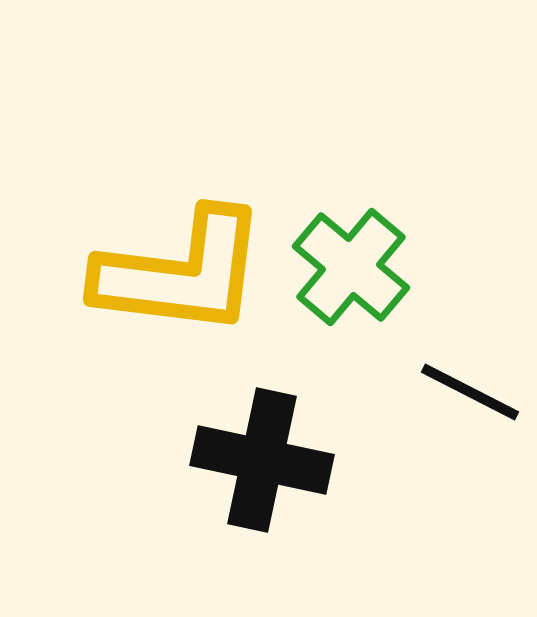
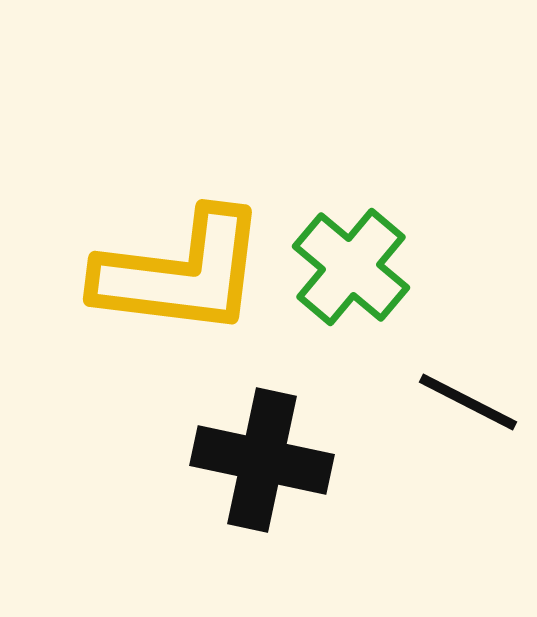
black line: moved 2 px left, 10 px down
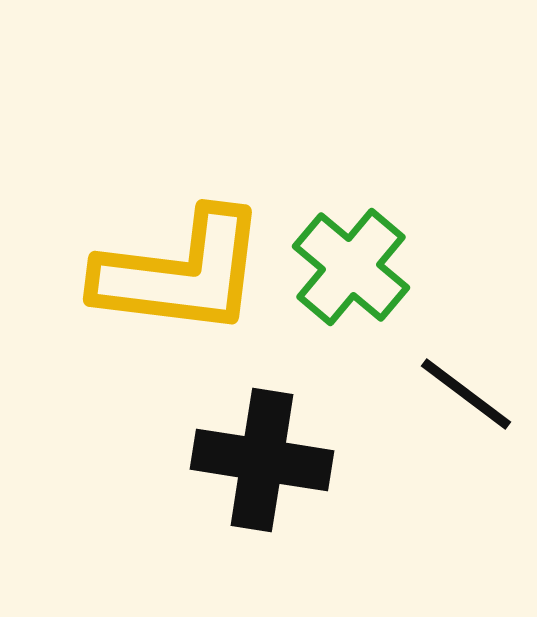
black line: moved 2 px left, 8 px up; rotated 10 degrees clockwise
black cross: rotated 3 degrees counterclockwise
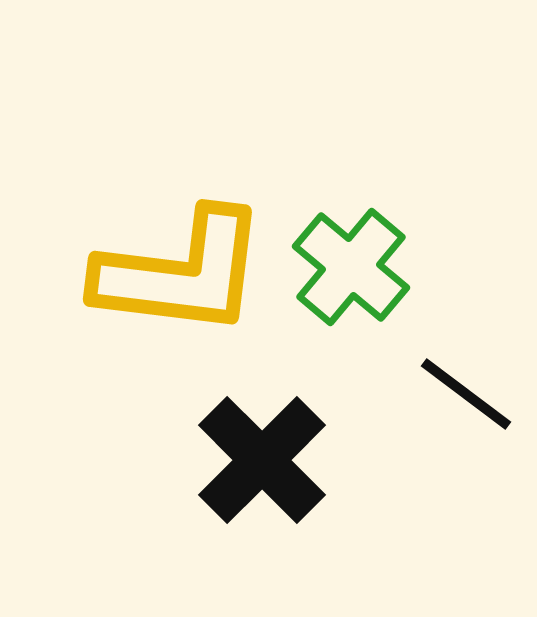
black cross: rotated 36 degrees clockwise
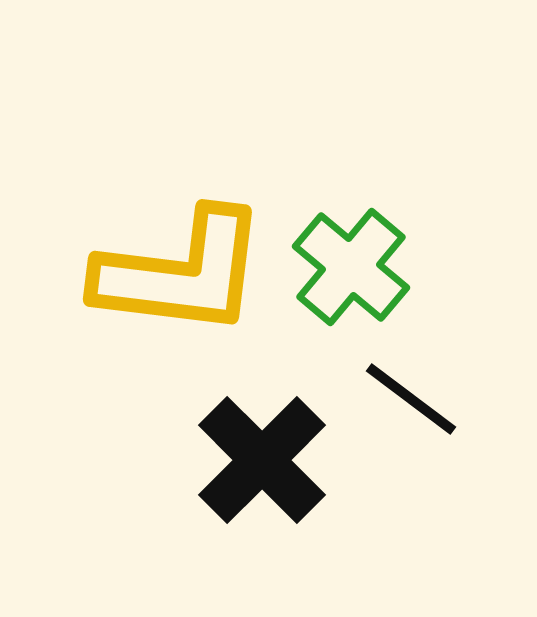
black line: moved 55 px left, 5 px down
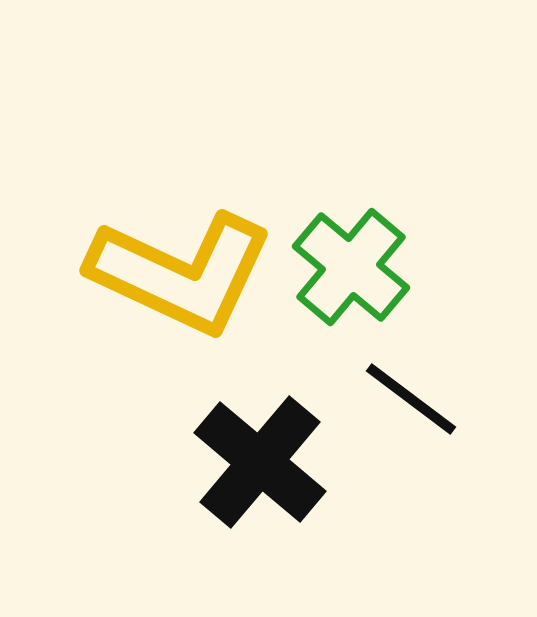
yellow L-shape: rotated 18 degrees clockwise
black cross: moved 2 px left, 2 px down; rotated 5 degrees counterclockwise
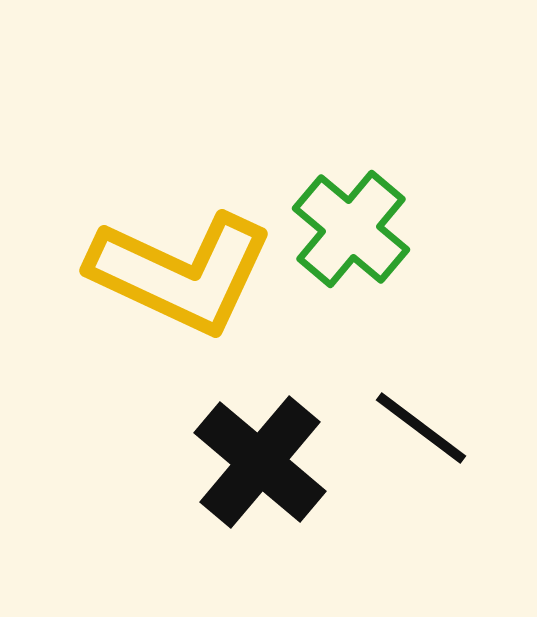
green cross: moved 38 px up
black line: moved 10 px right, 29 px down
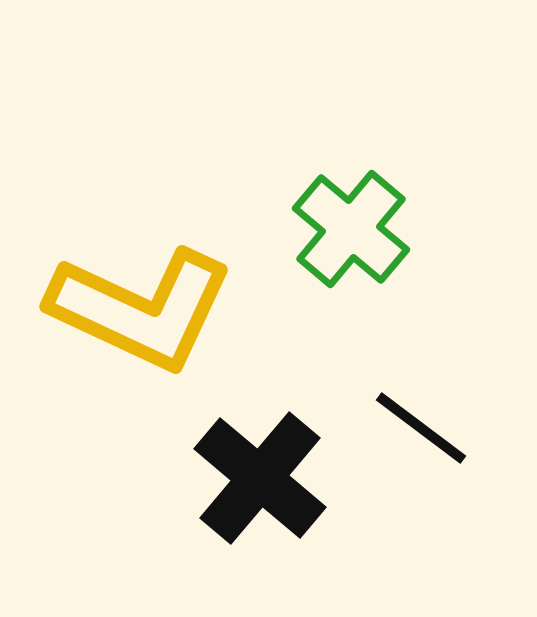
yellow L-shape: moved 40 px left, 36 px down
black cross: moved 16 px down
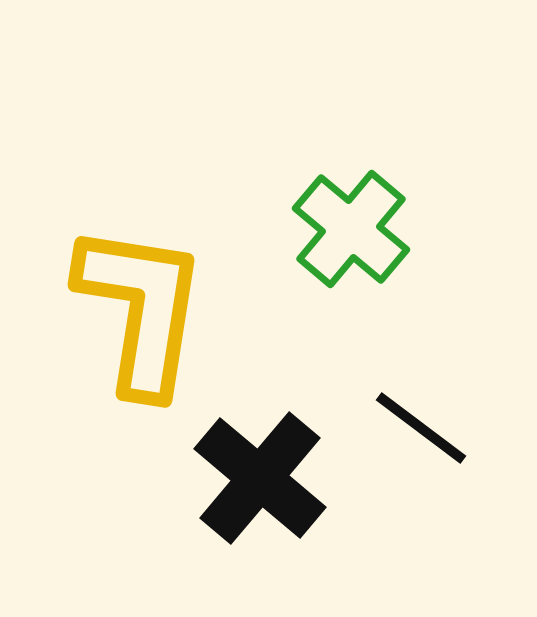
yellow L-shape: rotated 106 degrees counterclockwise
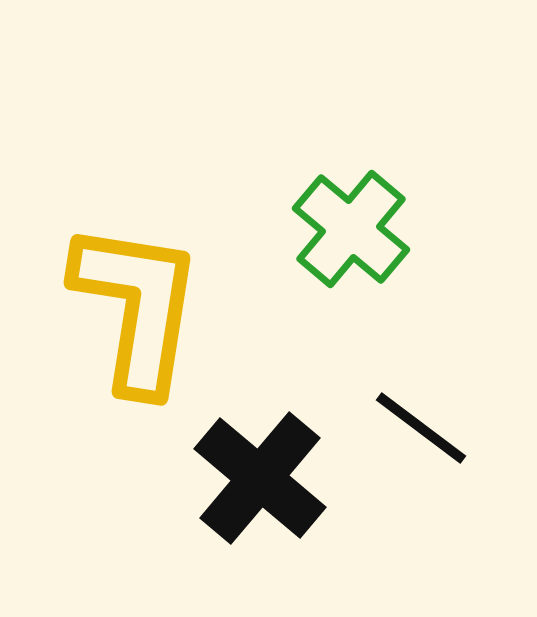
yellow L-shape: moved 4 px left, 2 px up
